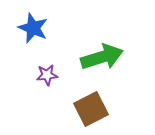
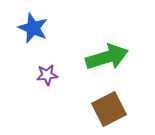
green arrow: moved 5 px right
brown square: moved 18 px right
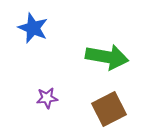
green arrow: rotated 27 degrees clockwise
purple star: moved 23 px down
